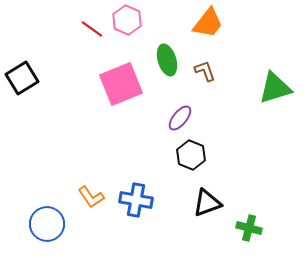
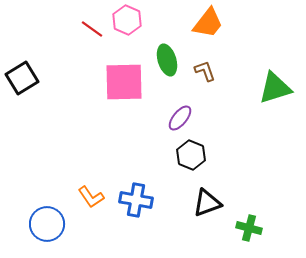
pink square: moved 3 px right, 2 px up; rotated 21 degrees clockwise
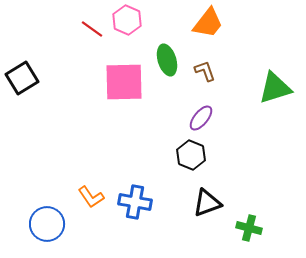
purple ellipse: moved 21 px right
blue cross: moved 1 px left, 2 px down
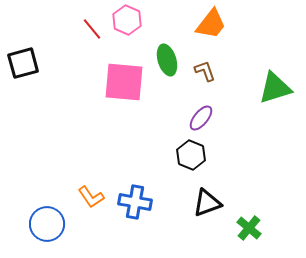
orange trapezoid: moved 3 px right, 1 px down
red line: rotated 15 degrees clockwise
black square: moved 1 px right, 15 px up; rotated 16 degrees clockwise
pink square: rotated 6 degrees clockwise
green cross: rotated 25 degrees clockwise
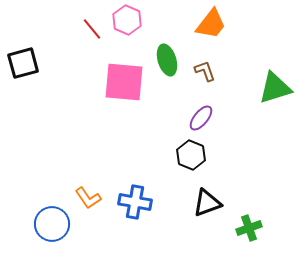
orange L-shape: moved 3 px left, 1 px down
blue circle: moved 5 px right
green cross: rotated 30 degrees clockwise
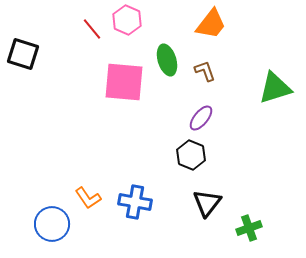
black square: moved 9 px up; rotated 32 degrees clockwise
black triangle: rotated 32 degrees counterclockwise
